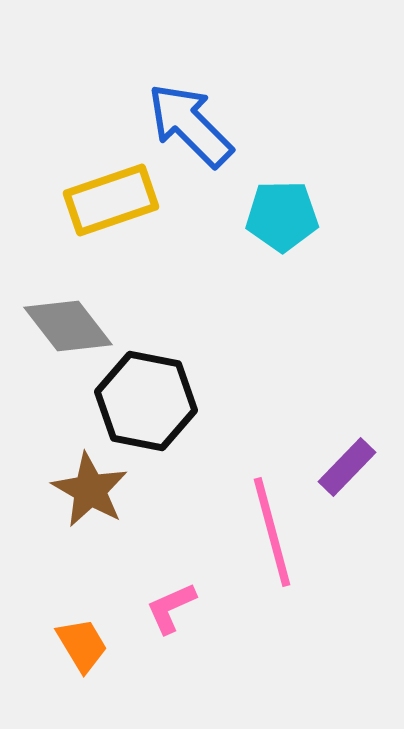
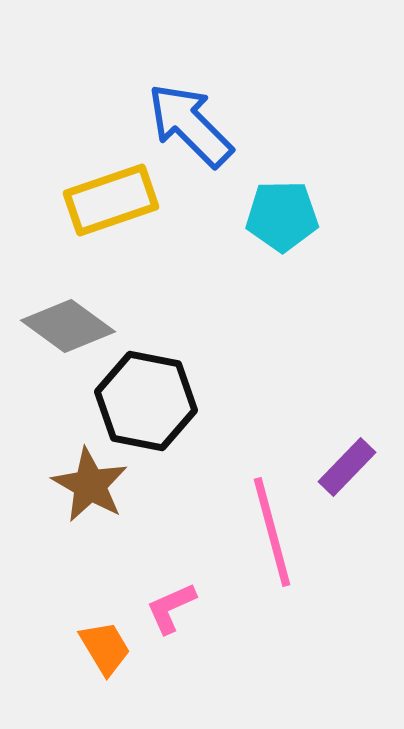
gray diamond: rotated 16 degrees counterclockwise
brown star: moved 5 px up
orange trapezoid: moved 23 px right, 3 px down
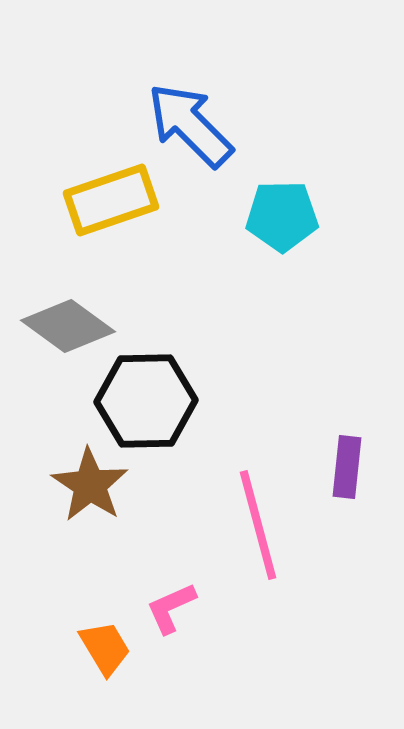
black hexagon: rotated 12 degrees counterclockwise
purple rectangle: rotated 38 degrees counterclockwise
brown star: rotated 4 degrees clockwise
pink line: moved 14 px left, 7 px up
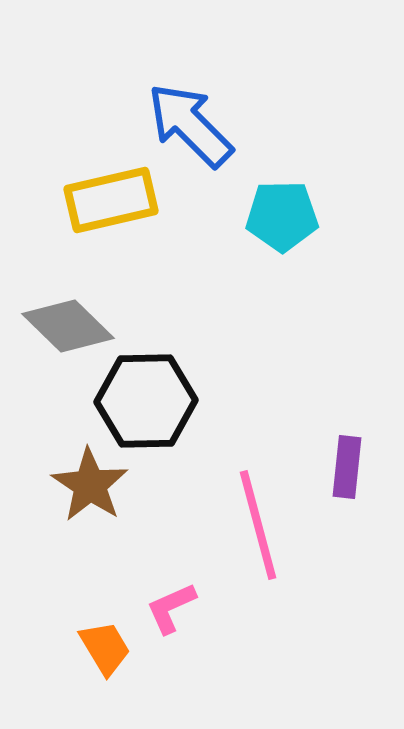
yellow rectangle: rotated 6 degrees clockwise
gray diamond: rotated 8 degrees clockwise
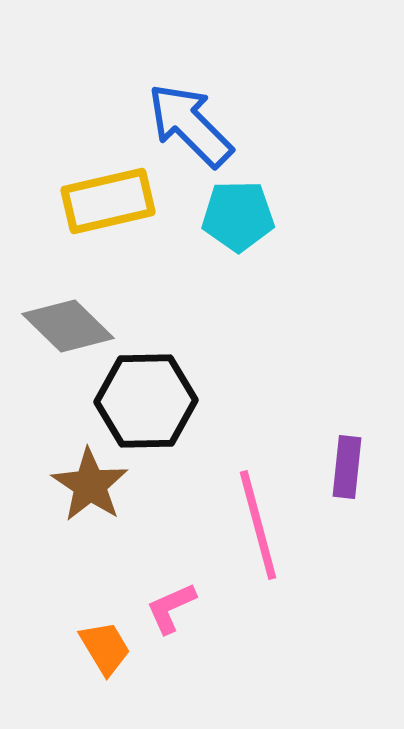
yellow rectangle: moved 3 px left, 1 px down
cyan pentagon: moved 44 px left
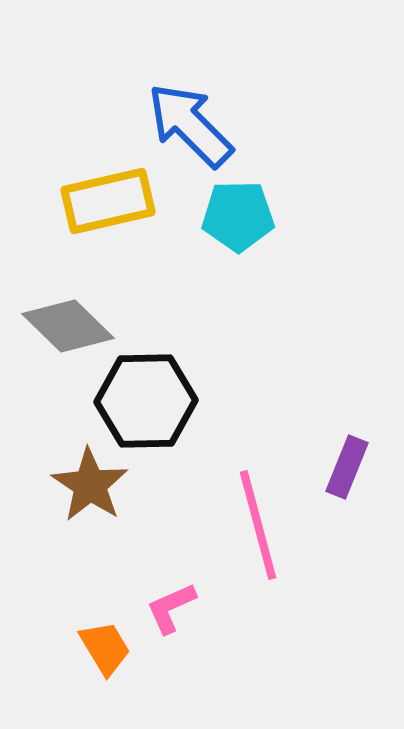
purple rectangle: rotated 16 degrees clockwise
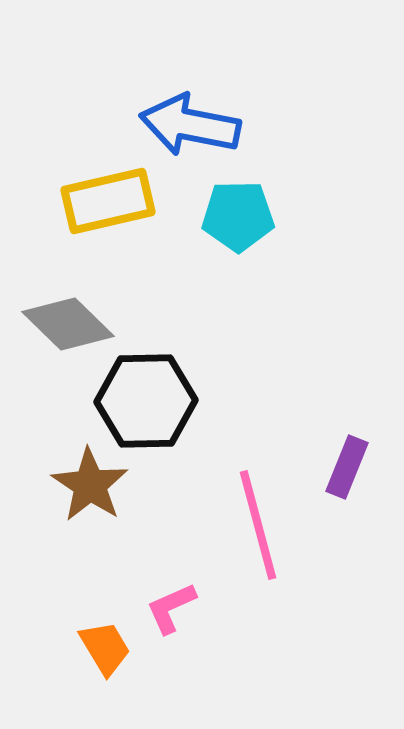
blue arrow: rotated 34 degrees counterclockwise
gray diamond: moved 2 px up
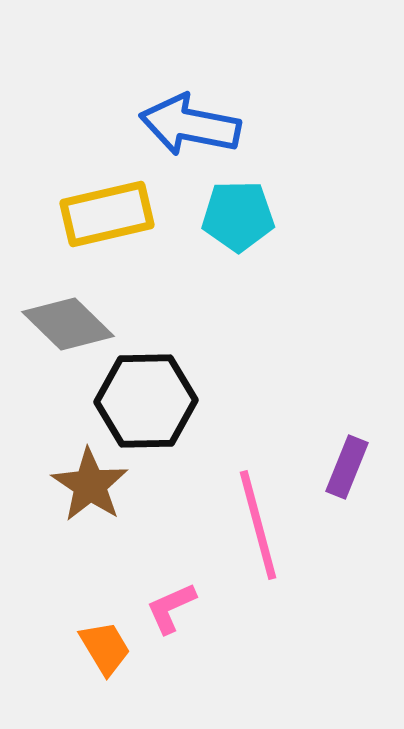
yellow rectangle: moved 1 px left, 13 px down
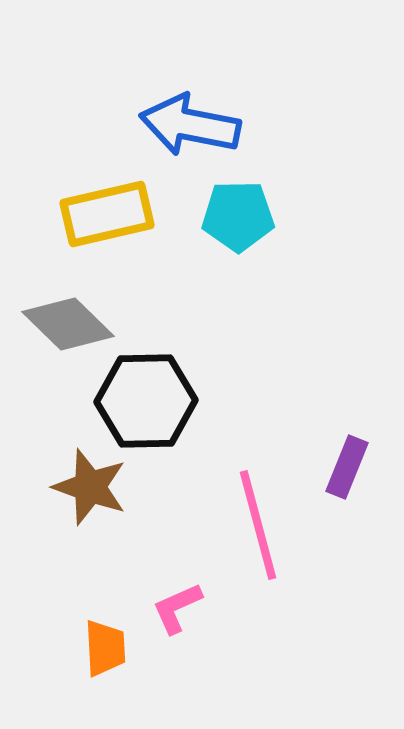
brown star: moved 2 px down; rotated 14 degrees counterclockwise
pink L-shape: moved 6 px right
orange trapezoid: rotated 28 degrees clockwise
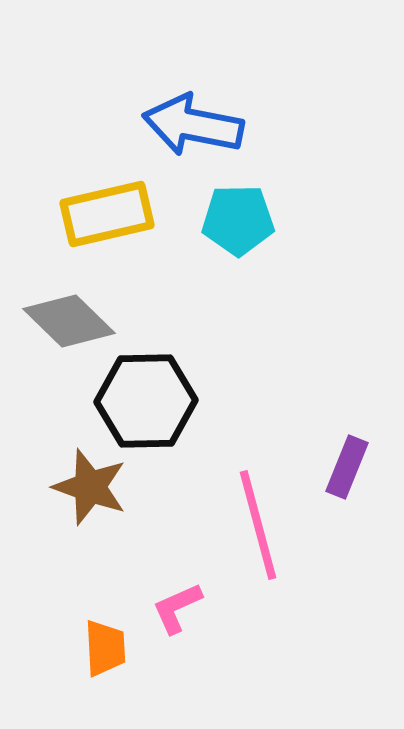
blue arrow: moved 3 px right
cyan pentagon: moved 4 px down
gray diamond: moved 1 px right, 3 px up
